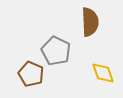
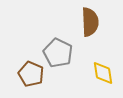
gray pentagon: moved 2 px right, 2 px down
yellow diamond: rotated 10 degrees clockwise
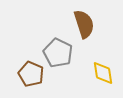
brown semicircle: moved 6 px left, 2 px down; rotated 16 degrees counterclockwise
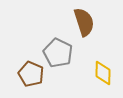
brown semicircle: moved 2 px up
yellow diamond: rotated 10 degrees clockwise
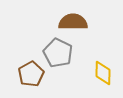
brown semicircle: moved 11 px left; rotated 72 degrees counterclockwise
brown pentagon: rotated 20 degrees clockwise
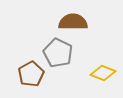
yellow diamond: rotated 70 degrees counterclockwise
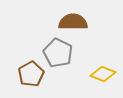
yellow diamond: moved 1 px down
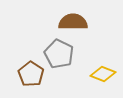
gray pentagon: moved 1 px right, 1 px down
brown pentagon: rotated 10 degrees counterclockwise
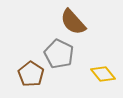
brown semicircle: rotated 132 degrees counterclockwise
yellow diamond: rotated 30 degrees clockwise
